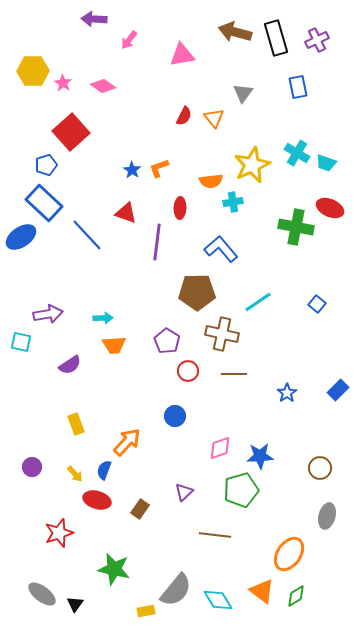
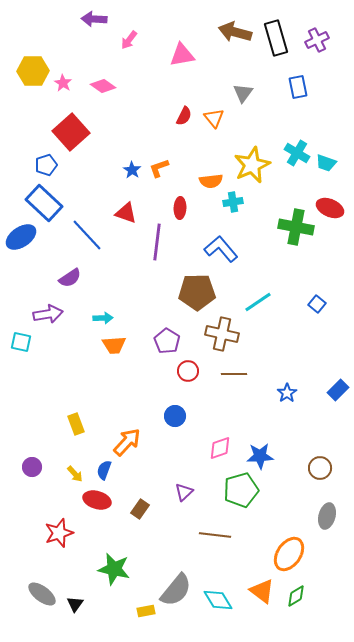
purple semicircle at (70, 365): moved 87 px up
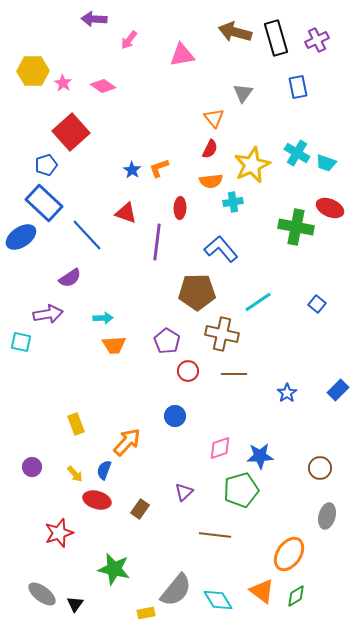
red semicircle at (184, 116): moved 26 px right, 33 px down
yellow rectangle at (146, 611): moved 2 px down
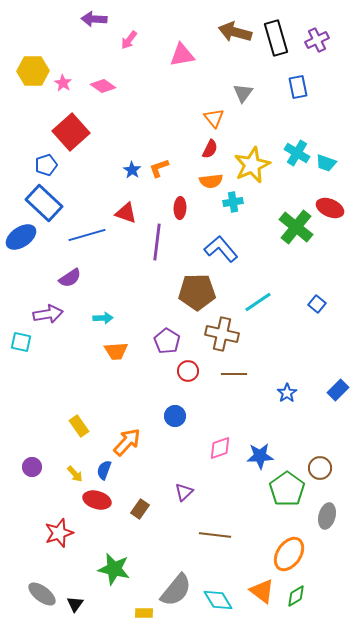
green cross at (296, 227): rotated 28 degrees clockwise
blue line at (87, 235): rotated 63 degrees counterclockwise
orange trapezoid at (114, 345): moved 2 px right, 6 px down
yellow rectangle at (76, 424): moved 3 px right, 2 px down; rotated 15 degrees counterclockwise
green pentagon at (241, 490): moved 46 px right, 1 px up; rotated 20 degrees counterclockwise
yellow rectangle at (146, 613): moved 2 px left; rotated 12 degrees clockwise
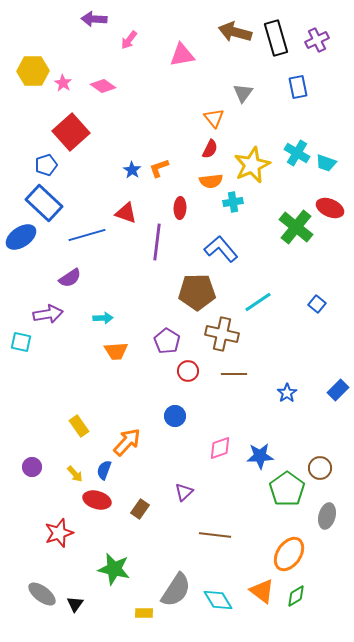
gray semicircle at (176, 590): rotated 6 degrees counterclockwise
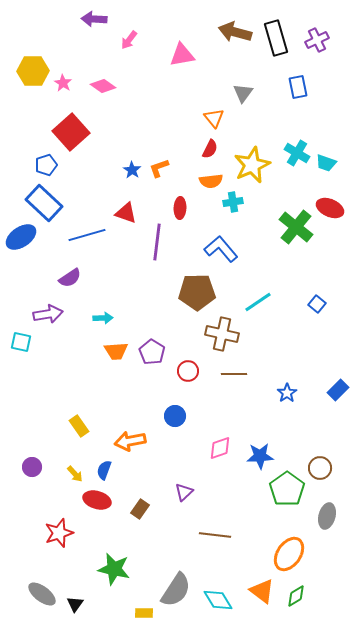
purple pentagon at (167, 341): moved 15 px left, 11 px down
orange arrow at (127, 442): moved 3 px right, 1 px up; rotated 144 degrees counterclockwise
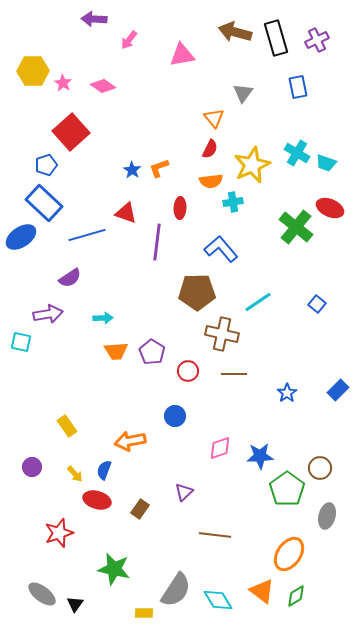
yellow rectangle at (79, 426): moved 12 px left
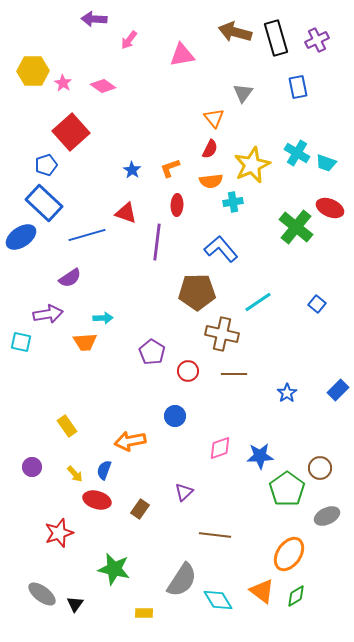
orange L-shape at (159, 168): moved 11 px right
red ellipse at (180, 208): moved 3 px left, 3 px up
orange trapezoid at (116, 351): moved 31 px left, 9 px up
gray ellipse at (327, 516): rotated 50 degrees clockwise
gray semicircle at (176, 590): moved 6 px right, 10 px up
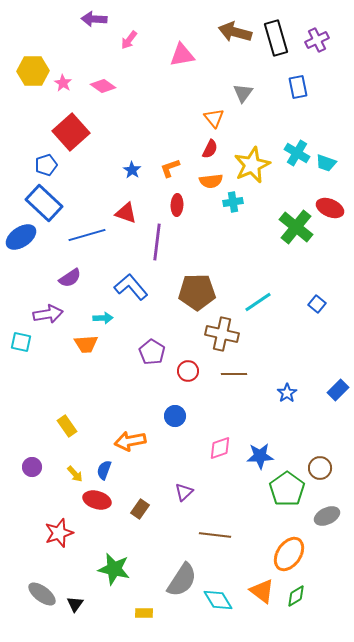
blue L-shape at (221, 249): moved 90 px left, 38 px down
orange trapezoid at (85, 342): moved 1 px right, 2 px down
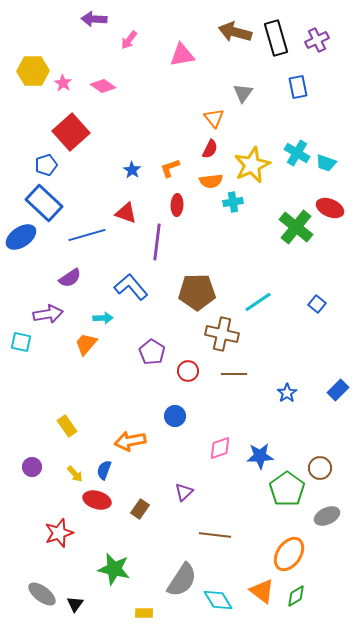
orange trapezoid at (86, 344): rotated 135 degrees clockwise
